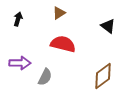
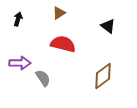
gray semicircle: moved 2 px left, 1 px down; rotated 60 degrees counterclockwise
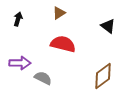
gray semicircle: rotated 30 degrees counterclockwise
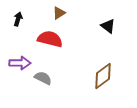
red semicircle: moved 13 px left, 5 px up
